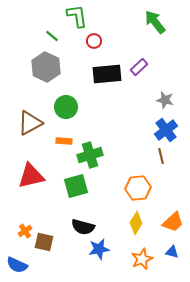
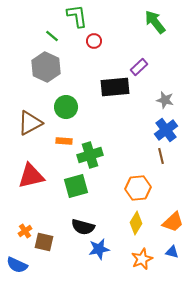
black rectangle: moved 8 px right, 13 px down
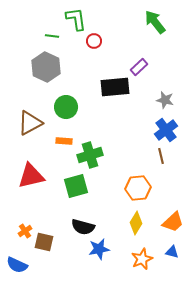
green L-shape: moved 1 px left, 3 px down
green line: rotated 32 degrees counterclockwise
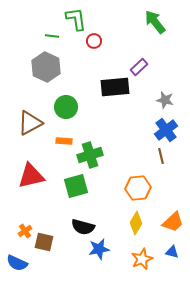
blue semicircle: moved 2 px up
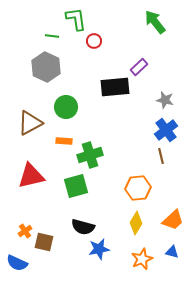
orange trapezoid: moved 2 px up
